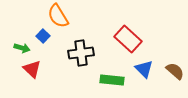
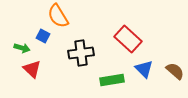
blue square: rotated 16 degrees counterclockwise
green rectangle: rotated 15 degrees counterclockwise
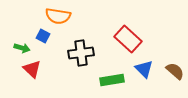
orange semicircle: rotated 50 degrees counterclockwise
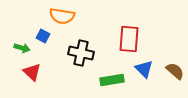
orange semicircle: moved 4 px right
red rectangle: moved 1 px right; rotated 52 degrees clockwise
black cross: rotated 20 degrees clockwise
red triangle: moved 3 px down
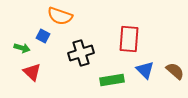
orange semicircle: moved 2 px left; rotated 10 degrees clockwise
black cross: rotated 30 degrees counterclockwise
blue triangle: moved 1 px right, 1 px down
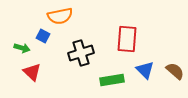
orange semicircle: rotated 30 degrees counterclockwise
red rectangle: moved 2 px left
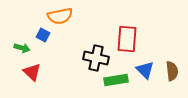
blue square: moved 1 px up
black cross: moved 15 px right, 5 px down; rotated 30 degrees clockwise
brown semicircle: moved 3 px left; rotated 42 degrees clockwise
green rectangle: moved 4 px right
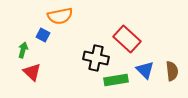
red rectangle: rotated 52 degrees counterclockwise
green arrow: moved 1 px right, 2 px down; rotated 91 degrees counterclockwise
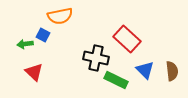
green arrow: moved 2 px right, 6 px up; rotated 112 degrees counterclockwise
red triangle: moved 2 px right
green rectangle: rotated 35 degrees clockwise
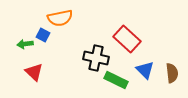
orange semicircle: moved 2 px down
brown semicircle: moved 2 px down
